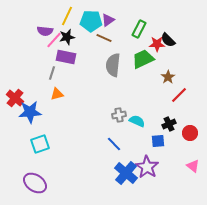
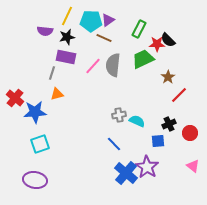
pink line: moved 39 px right, 26 px down
blue star: moved 5 px right
purple ellipse: moved 3 px up; rotated 25 degrees counterclockwise
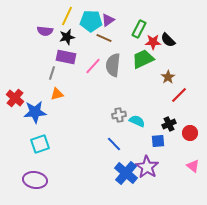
red star: moved 4 px left, 2 px up
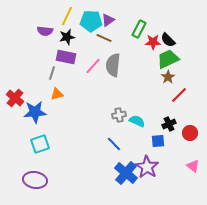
green trapezoid: moved 25 px right
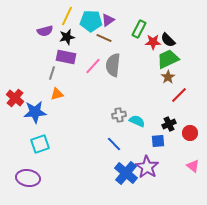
purple semicircle: rotated 21 degrees counterclockwise
purple ellipse: moved 7 px left, 2 px up
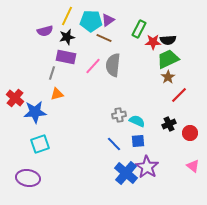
black semicircle: rotated 49 degrees counterclockwise
blue square: moved 20 px left
